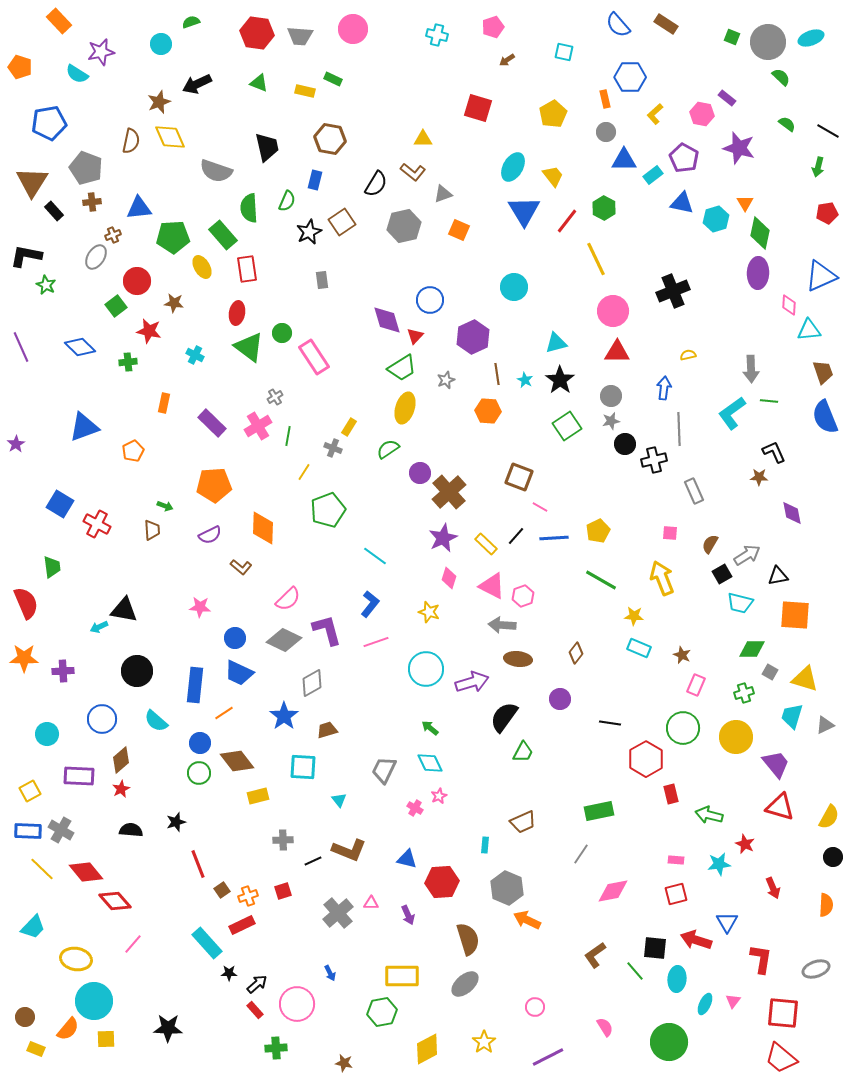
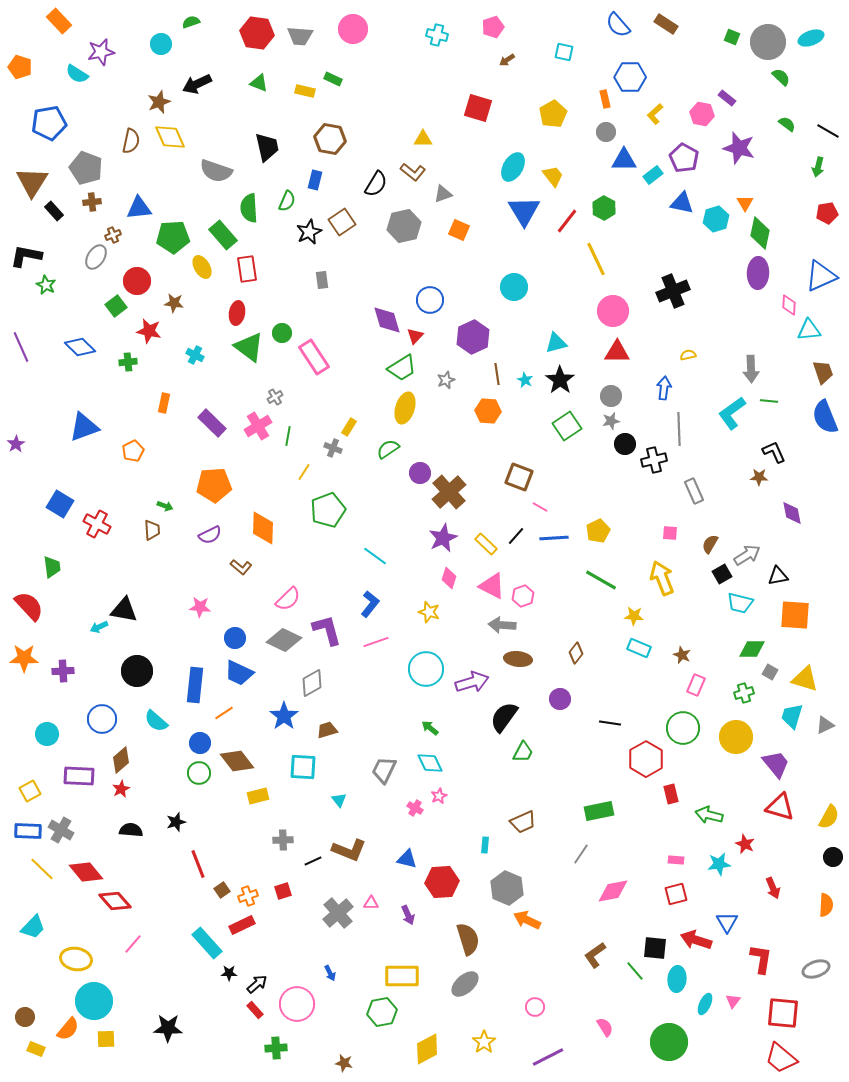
red semicircle at (26, 603): moved 3 px right, 3 px down; rotated 20 degrees counterclockwise
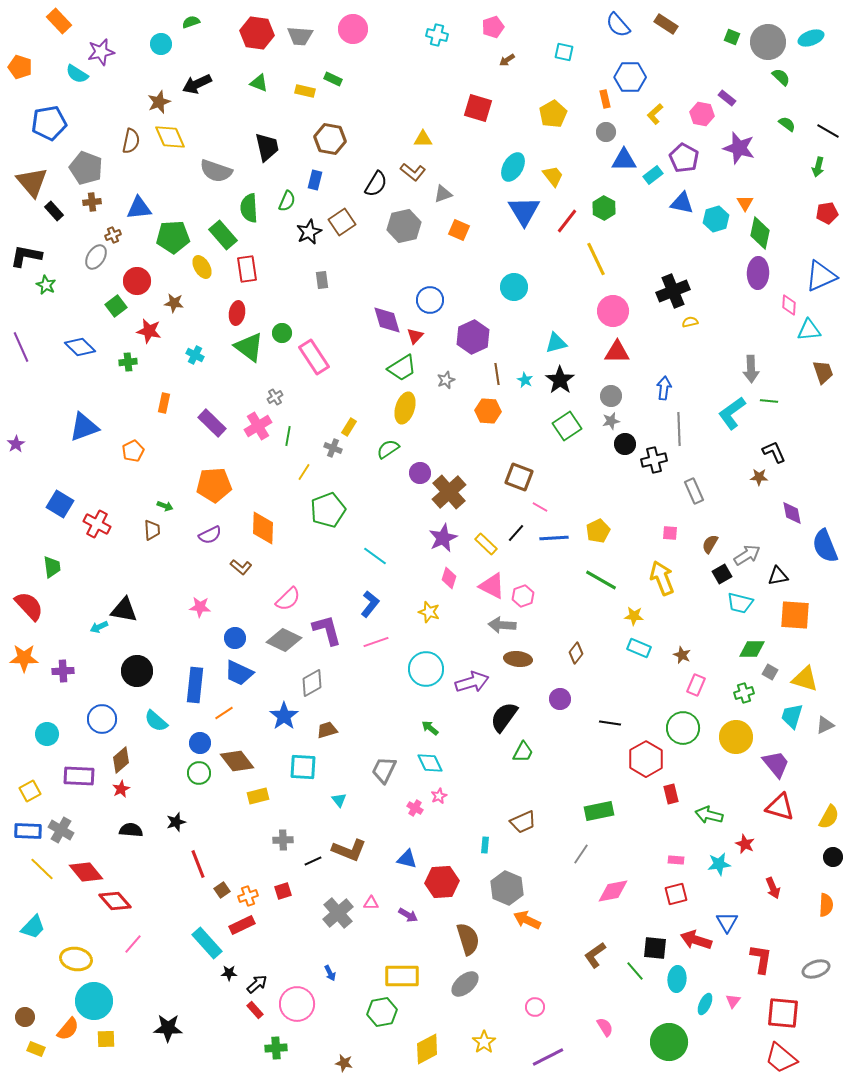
brown triangle at (32, 182): rotated 12 degrees counterclockwise
yellow semicircle at (688, 355): moved 2 px right, 33 px up
blue semicircle at (825, 417): moved 129 px down
black line at (516, 536): moved 3 px up
purple arrow at (408, 915): rotated 36 degrees counterclockwise
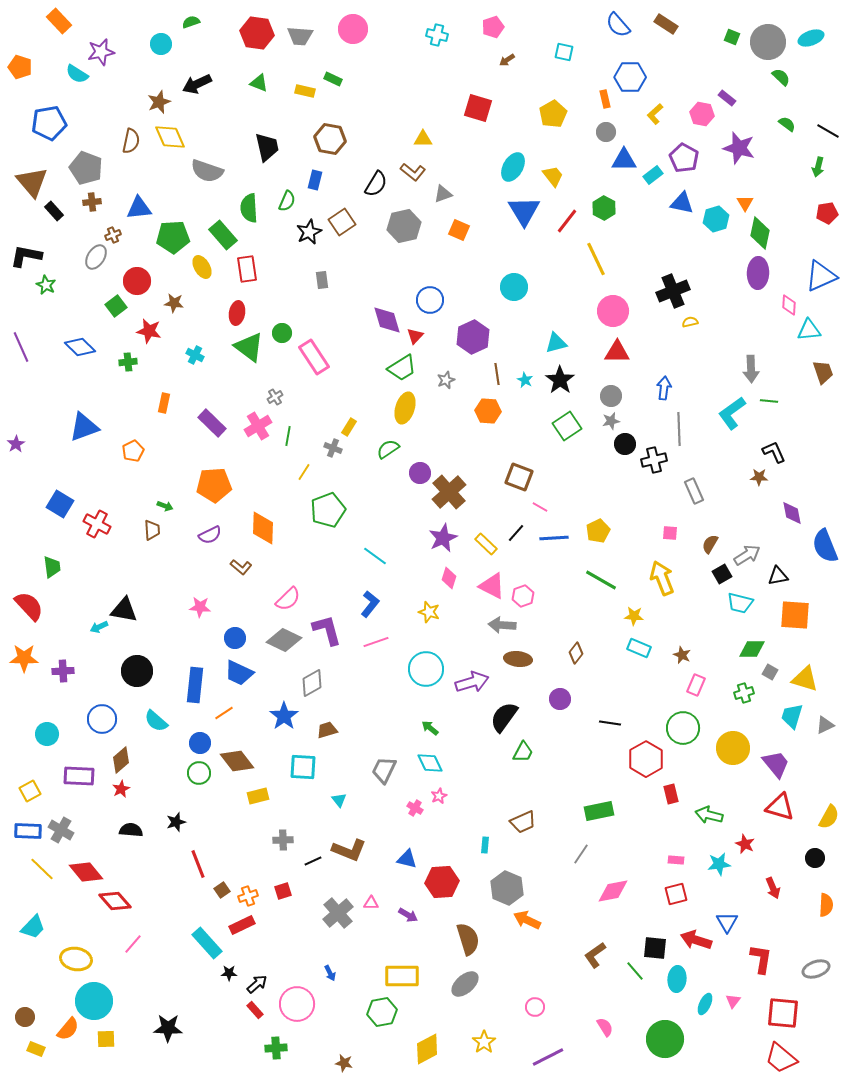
gray semicircle at (216, 171): moved 9 px left
yellow circle at (736, 737): moved 3 px left, 11 px down
black circle at (833, 857): moved 18 px left, 1 px down
green circle at (669, 1042): moved 4 px left, 3 px up
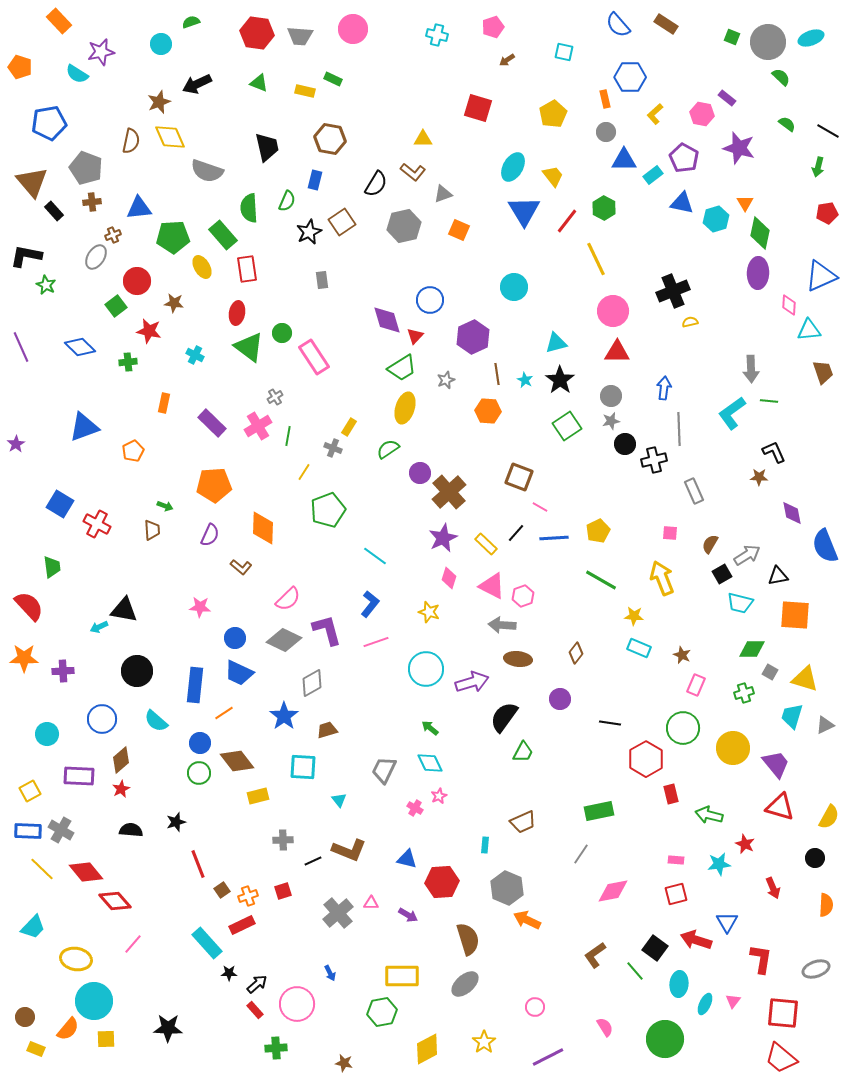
purple semicircle at (210, 535): rotated 40 degrees counterclockwise
black square at (655, 948): rotated 30 degrees clockwise
cyan ellipse at (677, 979): moved 2 px right, 5 px down
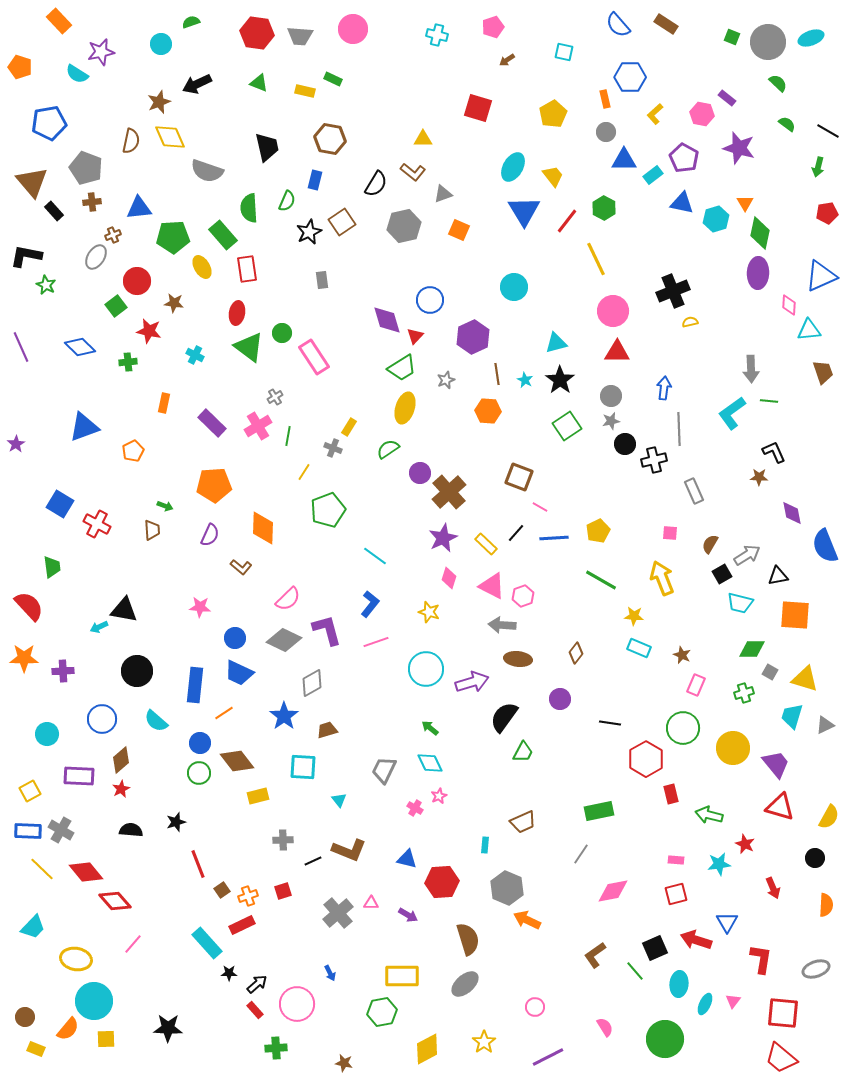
green semicircle at (781, 77): moved 3 px left, 6 px down
black square at (655, 948): rotated 30 degrees clockwise
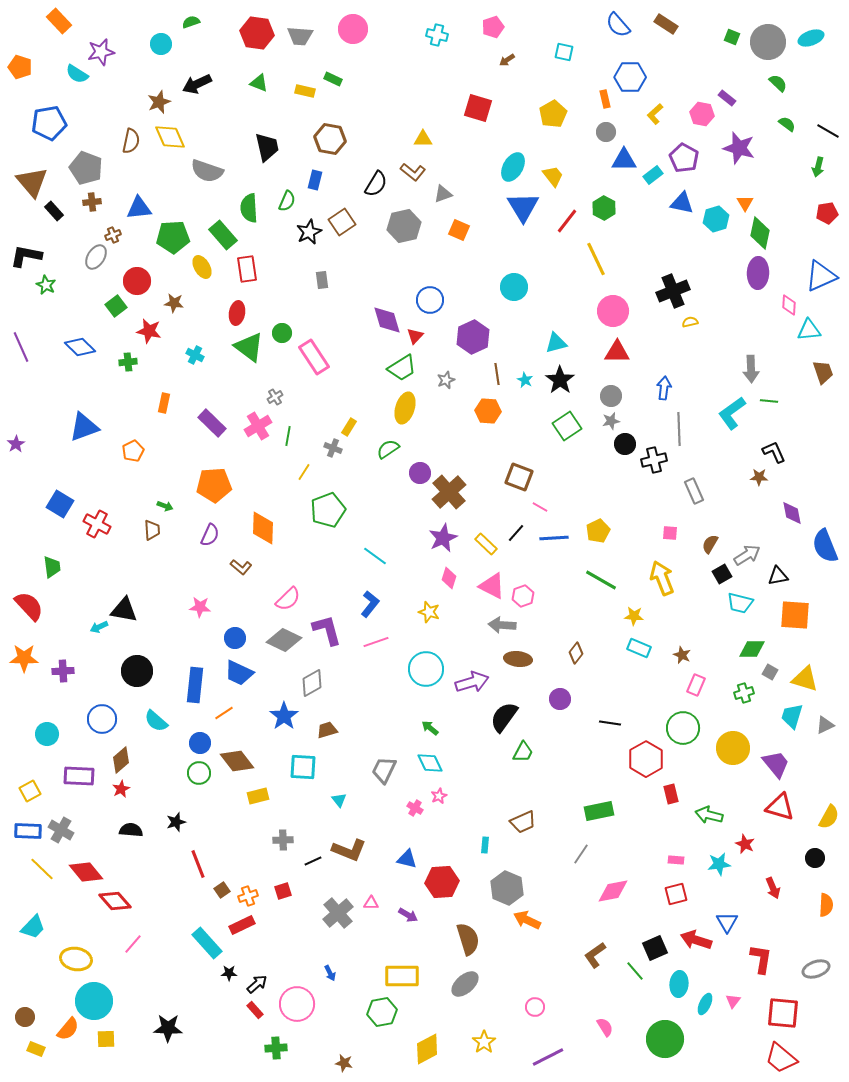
blue triangle at (524, 211): moved 1 px left, 4 px up
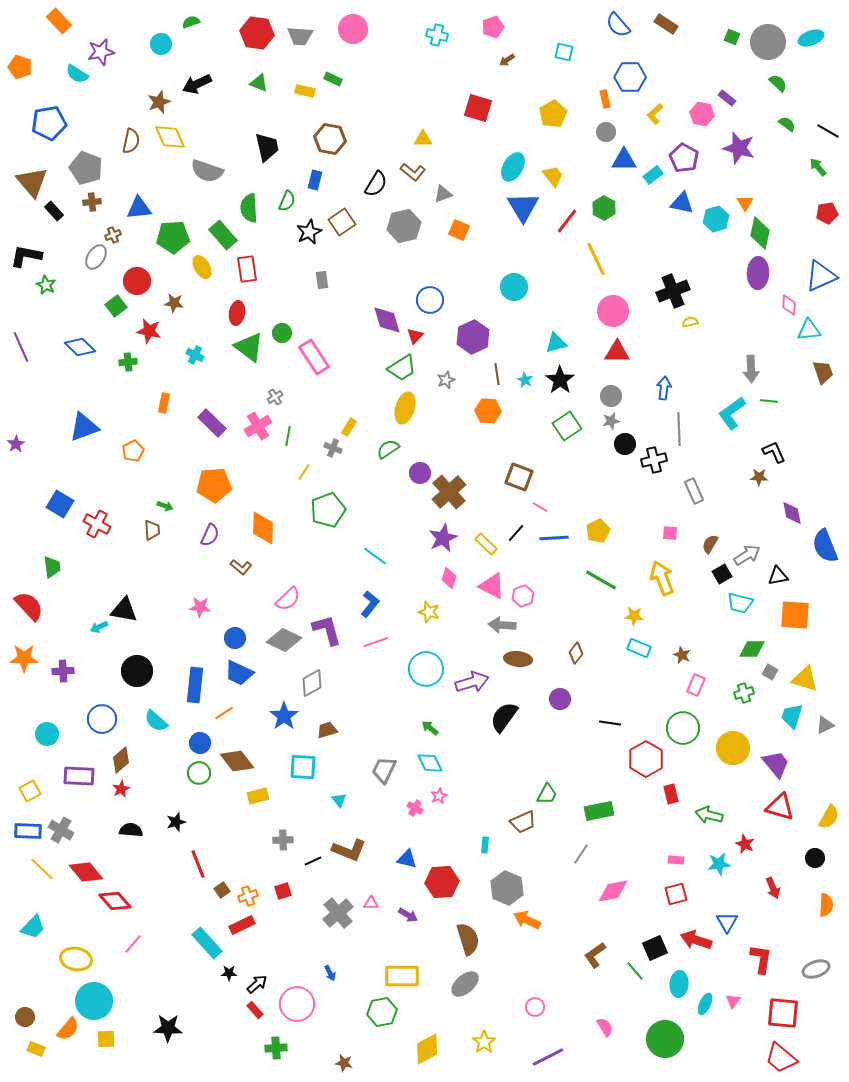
green arrow at (818, 167): rotated 126 degrees clockwise
green trapezoid at (523, 752): moved 24 px right, 42 px down
